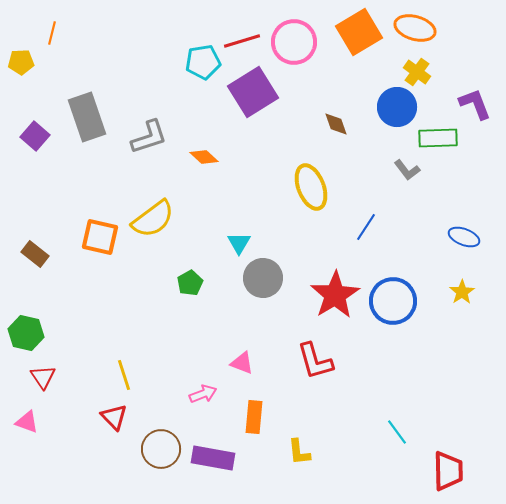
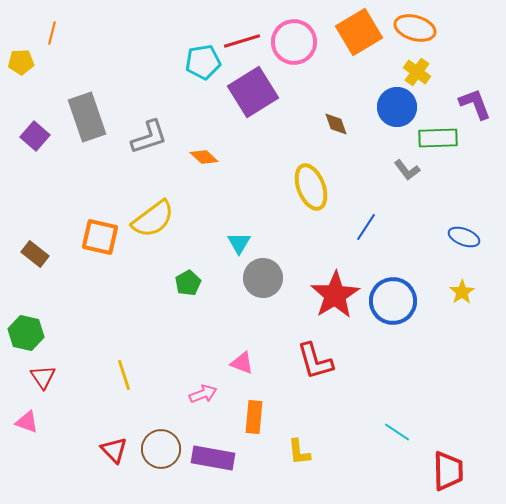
green pentagon at (190, 283): moved 2 px left
red triangle at (114, 417): moved 33 px down
cyan line at (397, 432): rotated 20 degrees counterclockwise
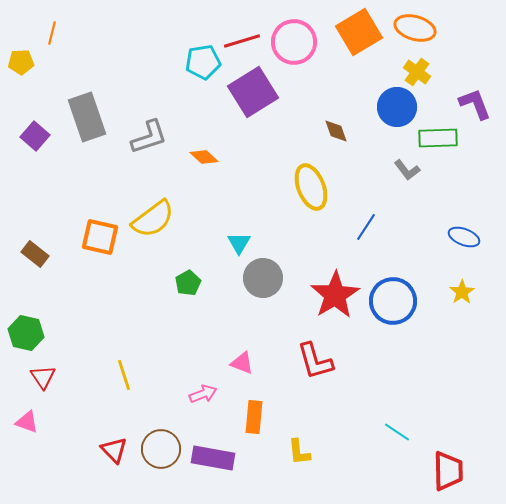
brown diamond at (336, 124): moved 7 px down
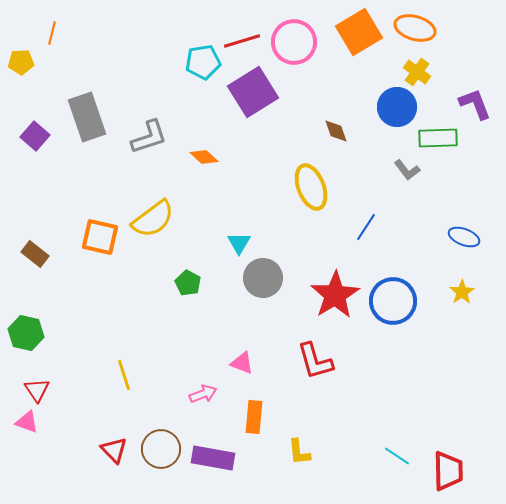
green pentagon at (188, 283): rotated 15 degrees counterclockwise
red triangle at (43, 377): moved 6 px left, 13 px down
cyan line at (397, 432): moved 24 px down
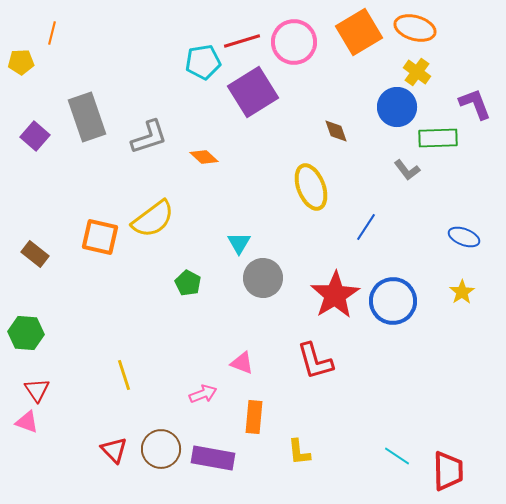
green hexagon at (26, 333): rotated 8 degrees counterclockwise
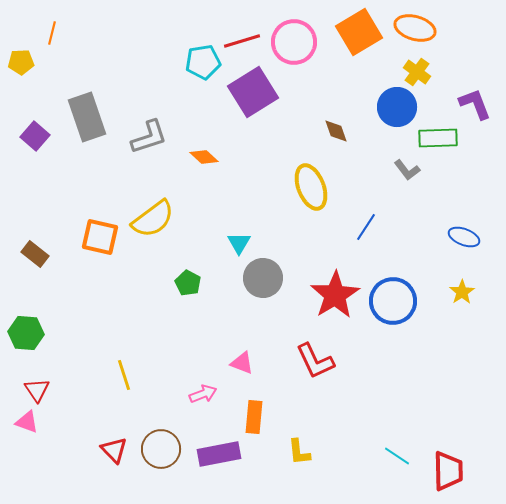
red L-shape at (315, 361): rotated 9 degrees counterclockwise
purple rectangle at (213, 458): moved 6 px right, 4 px up; rotated 21 degrees counterclockwise
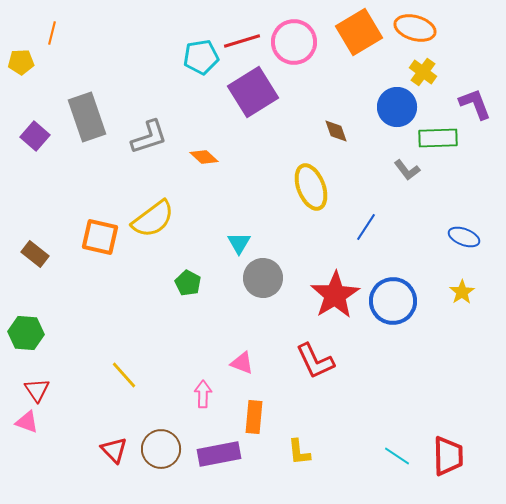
cyan pentagon at (203, 62): moved 2 px left, 5 px up
yellow cross at (417, 72): moved 6 px right
yellow line at (124, 375): rotated 24 degrees counterclockwise
pink arrow at (203, 394): rotated 68 degrees counterclockwise
red trapezoid at (448, 471): moved 15 px up
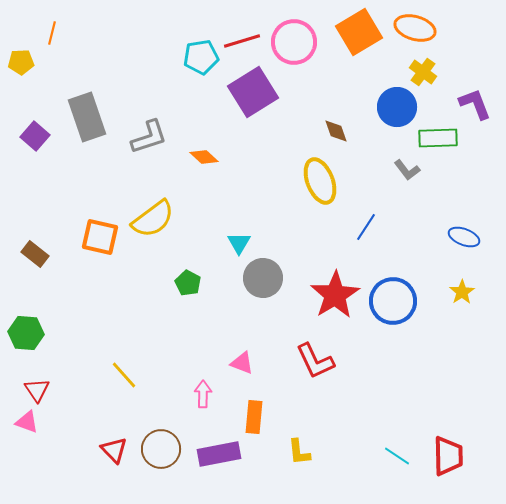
yellow ellipse at (311, 187): moved 9 px right, 6 px up
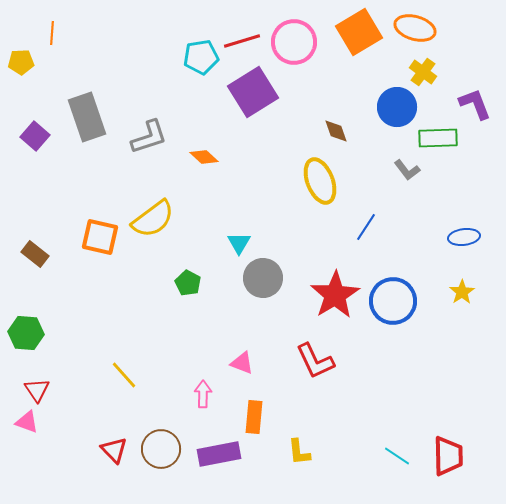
orange line at (52, 33): rotated 10 degrees counterclockwise
blue ellipse at (464, 237): rotated 28 degrees counterclockwise
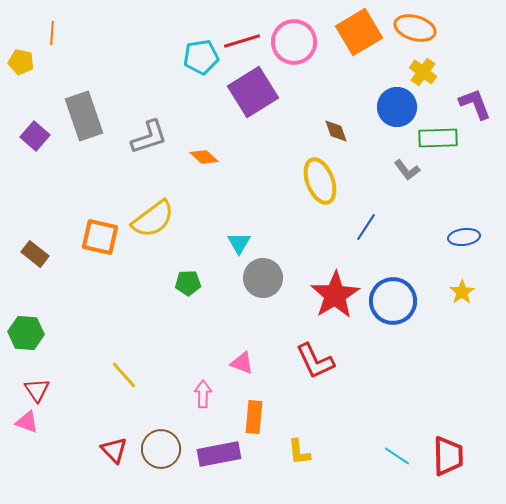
yellow pentagon at (21, 62): rotated 15 degrees clockwise
gray rectangle at (87, 117): moved 3 px left, 1 px up
green pentagon at (188, 283): rotated 30 degrees counterclockwise
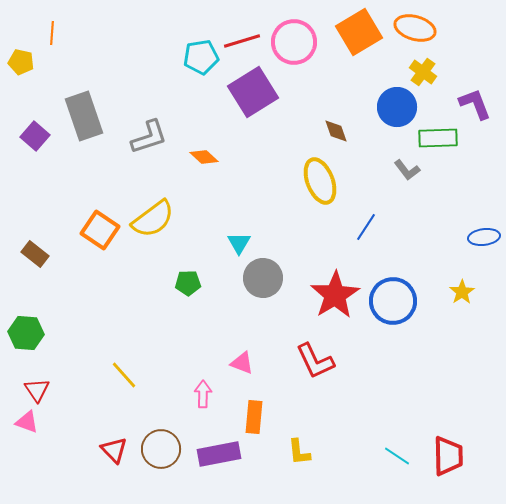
orange square at (100, 237): moved 7 px up; rotated 21 degrees clockwise
blue ellipse at (464, 237): moved 20 px right
